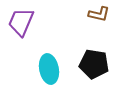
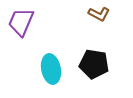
brown L-shape: rotated 15 degrees clockwise
cyan ellipse: moved 2 px right
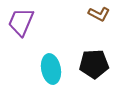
black pentagon: rotated 12 degrees counterclockwise
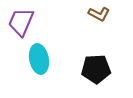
black pentagon: moved 2 px right, 5 px down
cyan ellipse: moved 12 px left, 10 px up
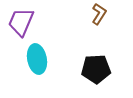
brown L-shape: rotated 85 degrees counterclockwise
cyan ellipse: moved 2 px left
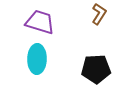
purple trapezoid: moved 19 px right; rotated 84 degrees clockwise
cyan ellipse: rotated 12 degrees clockwise
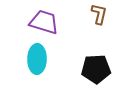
brown L-shape: rotated 20 degrees counterclockwise
purple trapezoid: moved 4 px right
